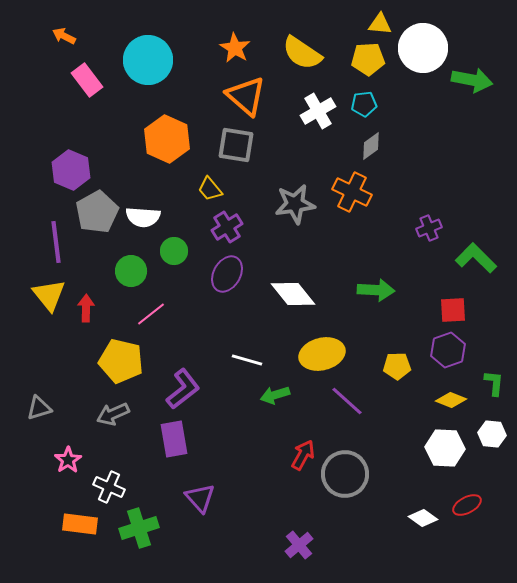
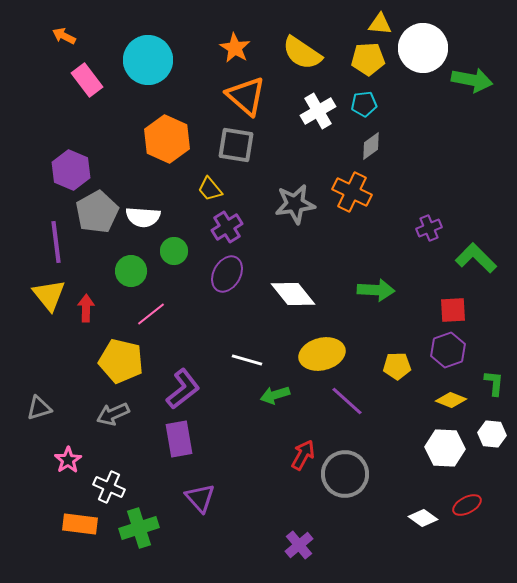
purple rectangle at (174, 439): moved 5 px right
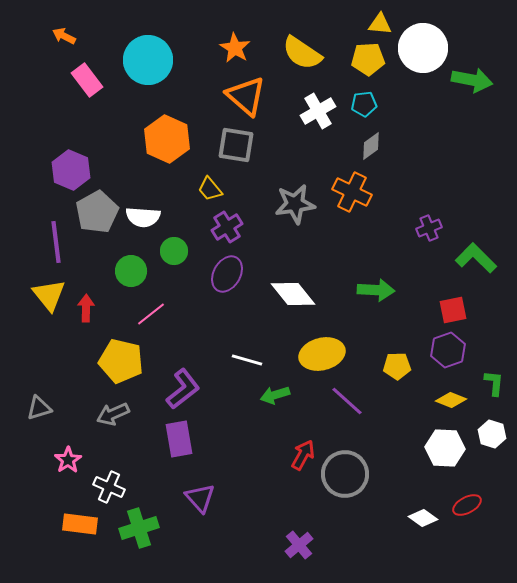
red square at (453, 310): rotated 8 degrees counterclockwise
white hexagon at (492, 434): rotated 12 degrees clockwise
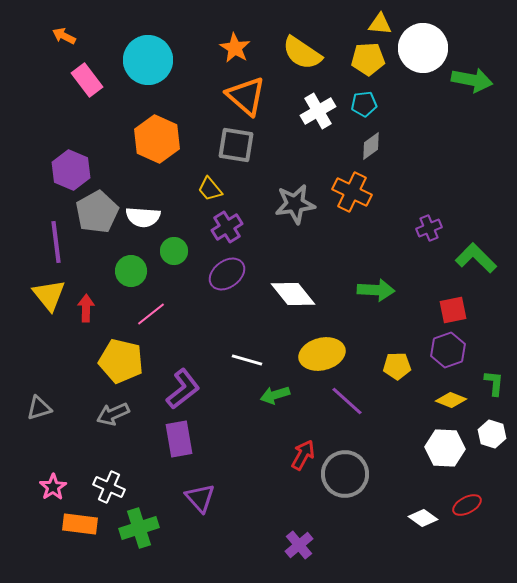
orange hexagon at (167, 139): moved 10 px left
purple ellipse at (227, 274): rotated 24 degrees clockwise
pink star at (68, 460): moved 15 px left, 27 px down
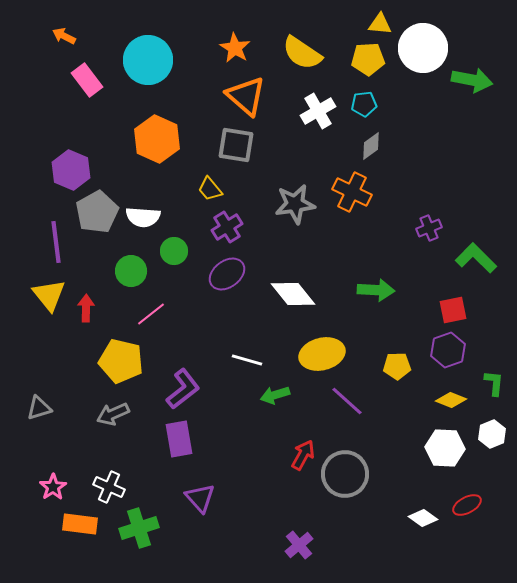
white hexagon at (492, 434): rotated 20 degrees clockwise
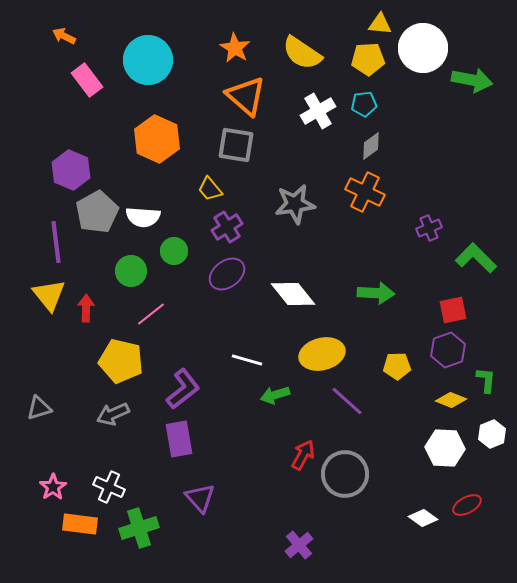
orange cross at (352, 192): moved 13 px right
green arrow at (376, 290): moved 3 px down
green L-shape at (494, 383): moved 8 px left, 3 px up
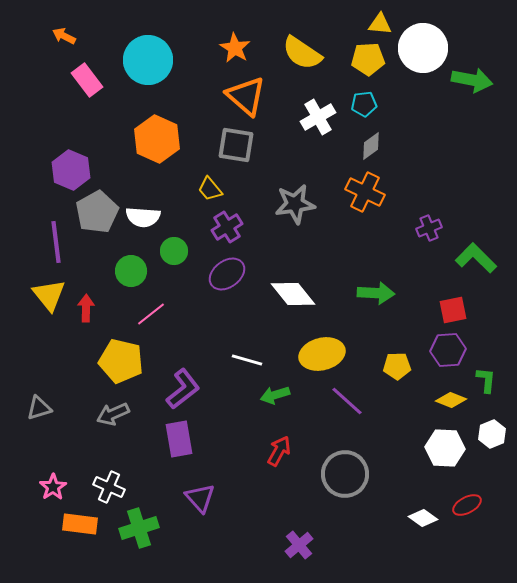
white cross at (318, 111): moved 6 px down
purple hexagon at (448, 350): rotated 16 degrees clockwise
red arrow at (303, 455): moved 24 px left, 4 px up
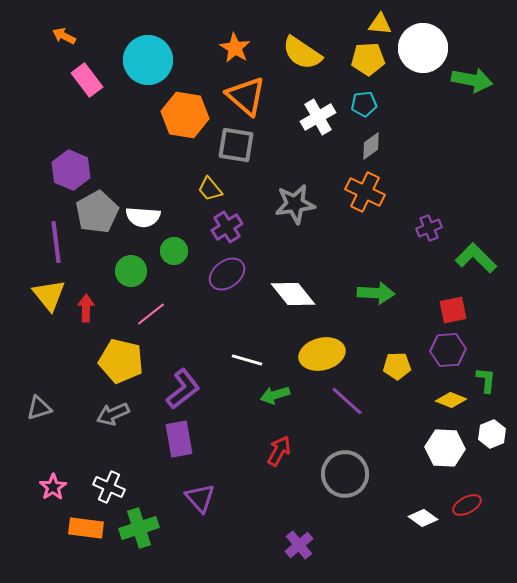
orange hexagon at (157, 139): moved 28 px right, 24 px up; rotated 15 degrees counterclockwise
orange rectangle at (80, 524): moved 6 px right, 4 px down
